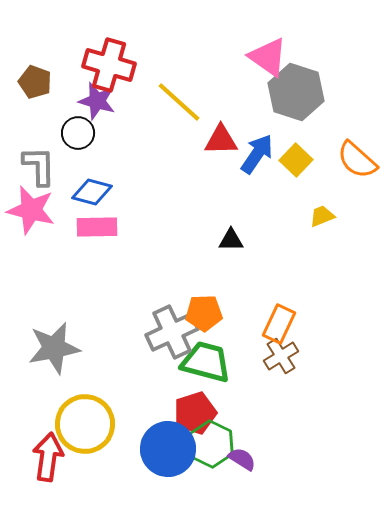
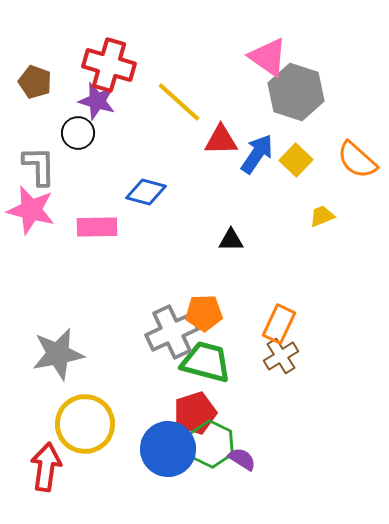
blue diamond: moved 54 px right
gray star: moved 4 px right, 6 px down
red arrow: moved 2 px left, 10 px down
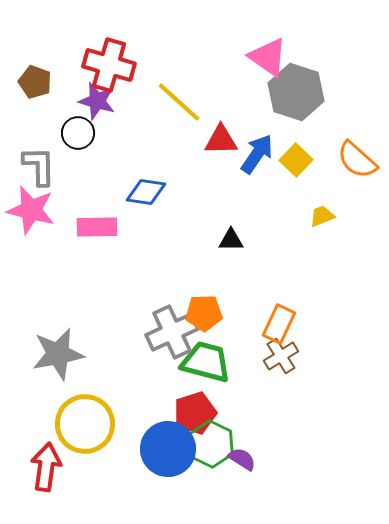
blue diamond: rotated 6 degrees counterclockwise
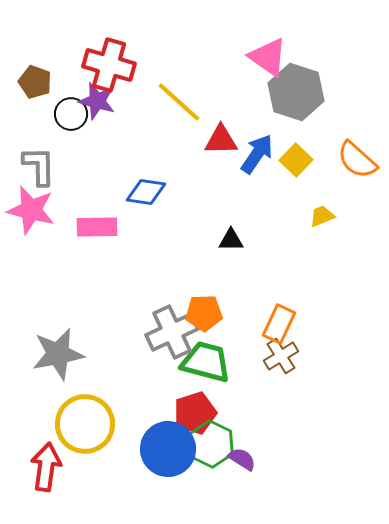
black circle: moved 7 px left, 19 px up
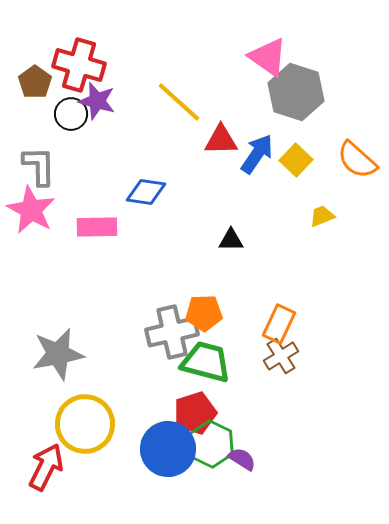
red cross: moved 30 px left
brown pentagon: rotated 16 degrees clockwise
pink star: rotated 15 degrees clockwise
gray cross: rotated 12 degrees clockwise
red arrow: rotated 18 degrees clockwise
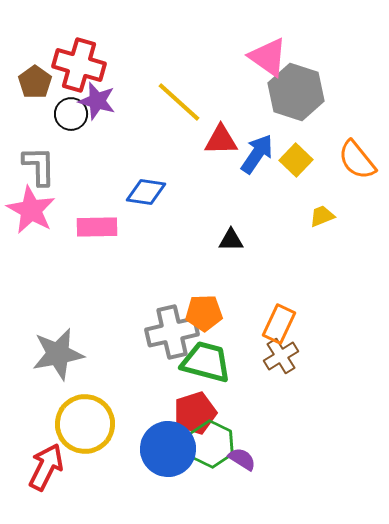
orange semicircle: rotated 9 degrees clockwise
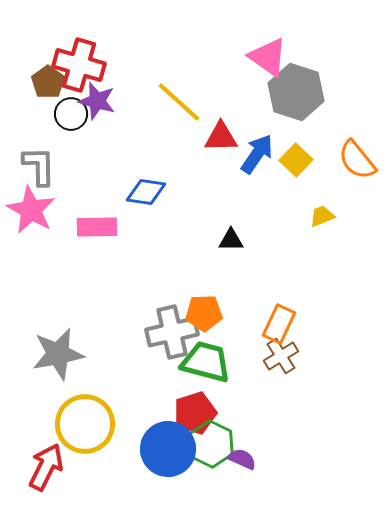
brown pentagon: moved 13 px right
red triangle: moved 3 px up
purple semicircle: rotated 8 degrees counterclockwise
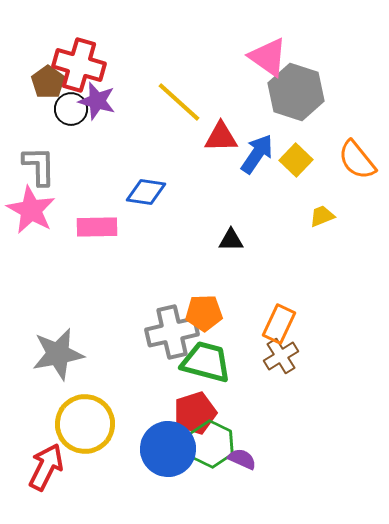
black circle: moved 5 px up
